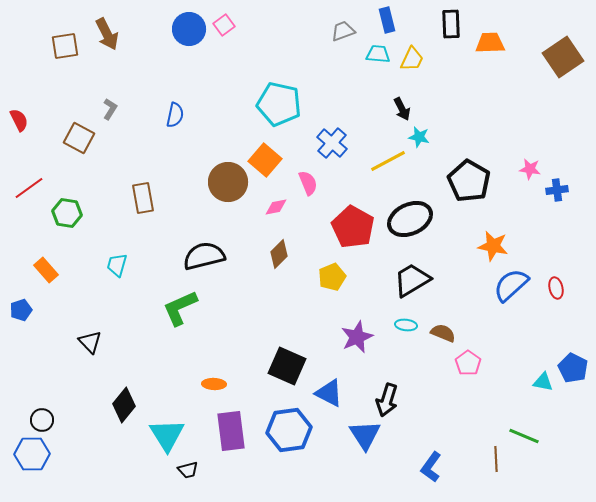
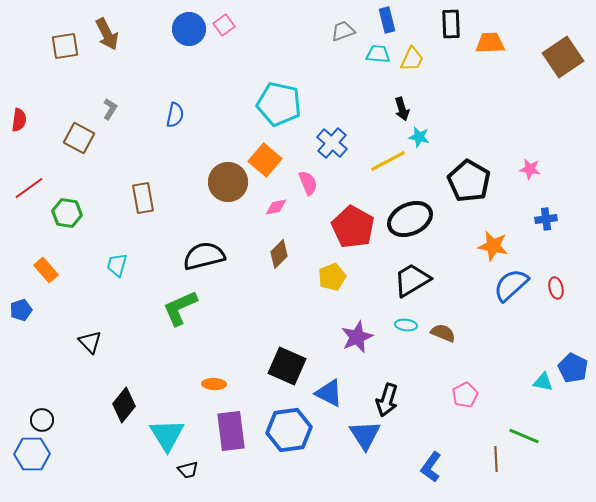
black arrow at (402, 109): rotated 10 degrees clockwise
red semicircle at (19, 120): rotated 35 degrees clockwise
blue cross at (557, 190): moved 11 px left, 29 px down
pink pentagon at (468, 363): moved 3 px left, 32 px down; rotated 10 degrees clockwise
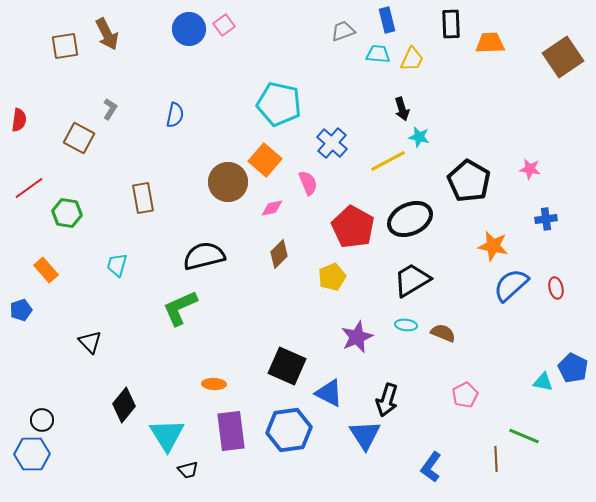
pink diamond at (276, 207): moved 4 px left, 1 px down
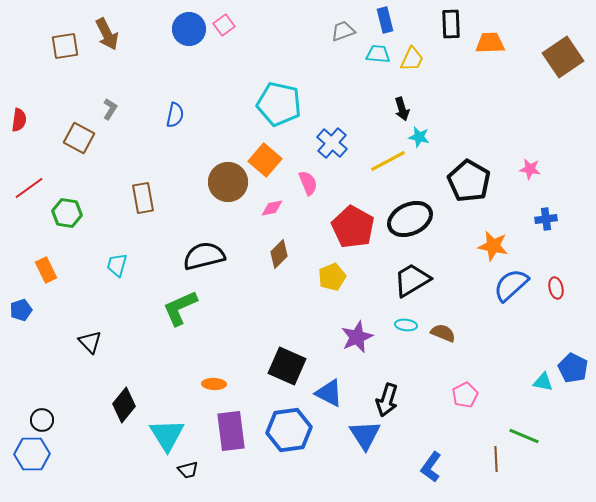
blue rectangle at (387, 20): moved 2 px left
orange rectangle at (46, 270): rotated 15 degrees clockwise
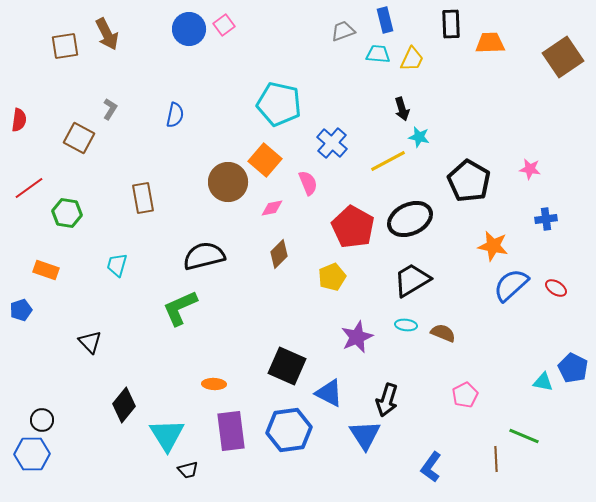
orange rectangle at (46, 270): rotated 45 degrees counterclockwise
red ellipse at (556, 288): rotated 45 degrees counterclockwise
